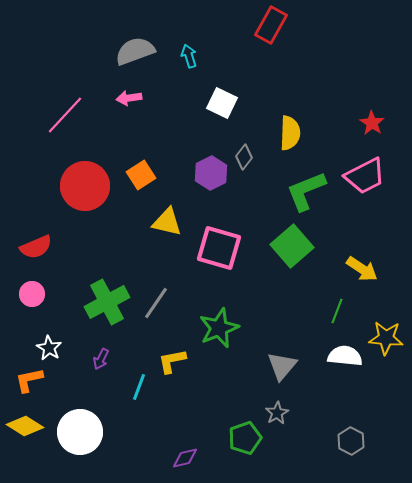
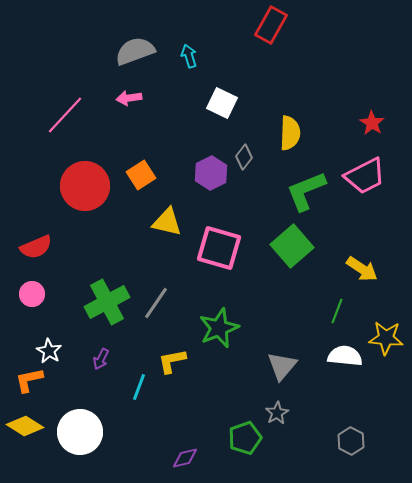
white star: moved 3 px down
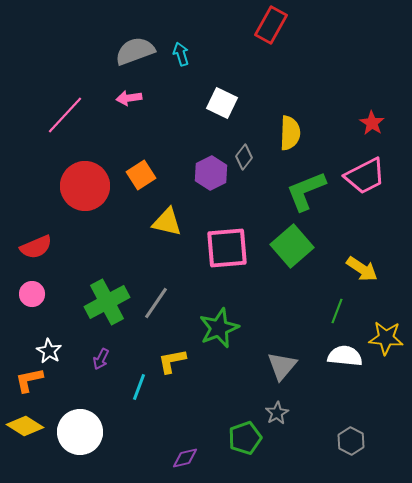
cyan arrow: moved 8 px left, 2 px up
pink square: moved 8 px right; rotated 21 degrees counterclockwise
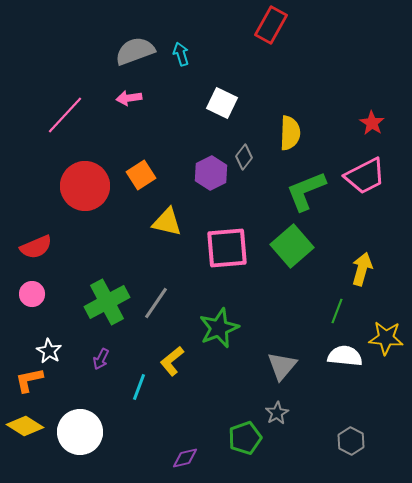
yellow arrow: rotated 108 degrees counterclockwise
yellow L-shape: rotated 28 degrees counterclockwise
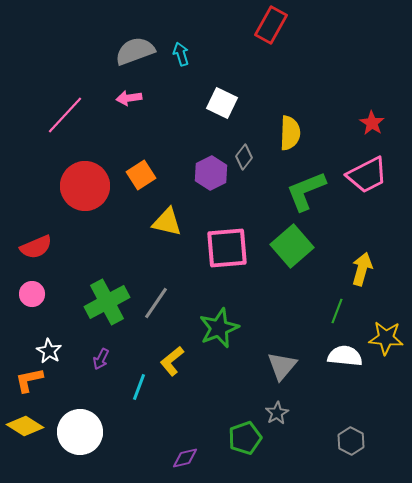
pink trapezoid: moved 2 px right, 1 px up
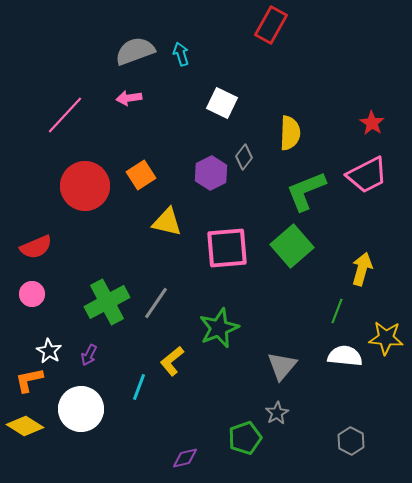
purple arrow: moved 12 px left, 4 px up
white circle: moved 1 px right, 23 px up
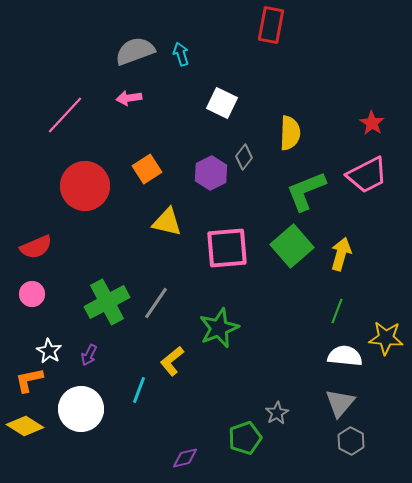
red rectangle: rotated 18 degrees counterclockwise
orange square: moved 6 px right, 6 px up
yellow arrow: moved 21 px left, 15 px up
gray triangle: moved 58 px right, 37 px down
cyan line: moved 3 px down
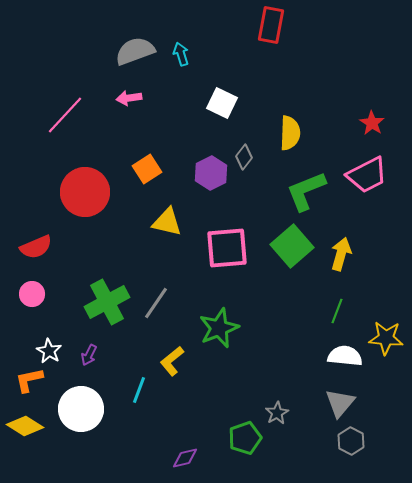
red circle: moved 6 px down
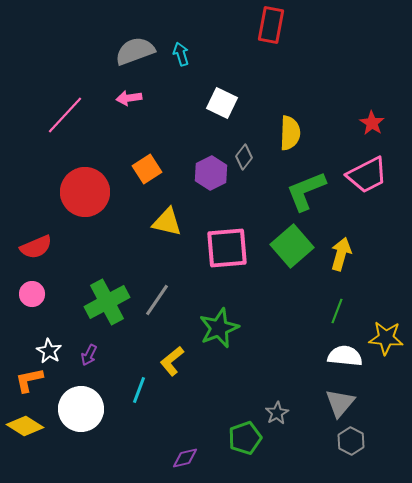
gray line: moved 1 px right, 3 px up
